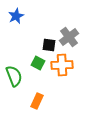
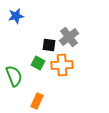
blue star: rotated 14 degrees clockwise
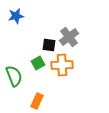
green square: rotated 32 degrees clockwise
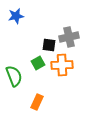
gray cross: rotated 24 degrees clockwise
orange rectangle: moved 1 px down
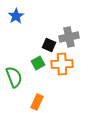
blue star: rotated 21 degrees counterclockwise
black square: rotated 16 degrees clockwise
orange cross: moved 1 px up
green semicircle: moved 1 px down
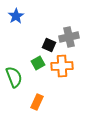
orange cross: moved 2 px down
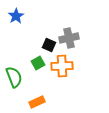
gray cross: moved 1 px down
orange rectangle: rotated 42 degrees clockwise
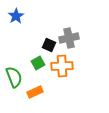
orange rectangle: moved 2 px left, 10 px up
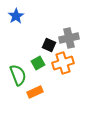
orange cross: moved 1 px right, 3 px up; rotated 15 degrees counterclockwise
green semicircle: moved 4 px right, 2 px up
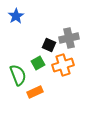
orange cross: moved 2 px down
